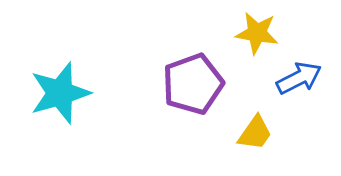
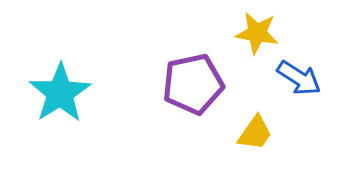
blue arrow: rotated 60 degrees clockwise
purple pentagon: rotated 8 degrees clockwise
cyan star: rotated 16 degrees counterclockwise
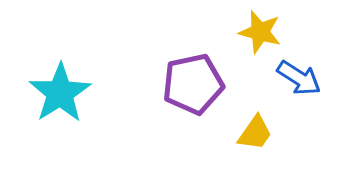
yellow star: moved 3 px right, 1 px up; rotated 6 degrees clockwise
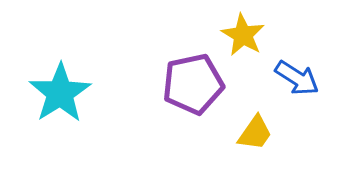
yellow star: moved 17 px left, 3 px down; rotated 15 degrees clockwise
blue arrow: moved 2 px left
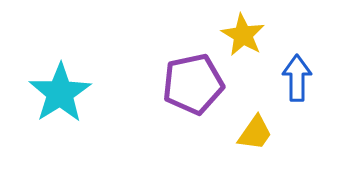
blue arrow: rotated 123 degrees counterclockwise
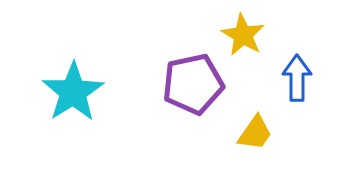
cyan star: moved 13 px right, 1 px up
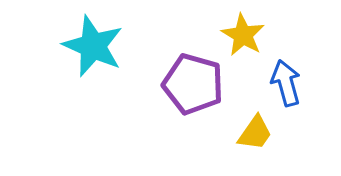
blue arrow: moved 11 px left, 5 px down; rotated 15 degrees counterclockwise
purple pentagon: rotated 28 degrees clockwise
cyan star: moved 20 px right, 46 px up; rotated 16 degrees counterclockwise
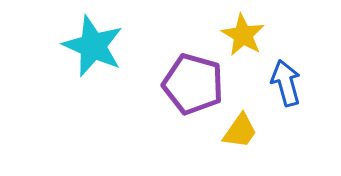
yellow trapezoid: moved 15 px left, 2 px up
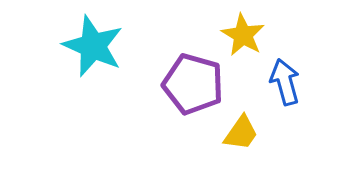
blue arrow: moved 1 px left, 1 px up
yellow trapezoid: moved 1 px right, 2 px down
